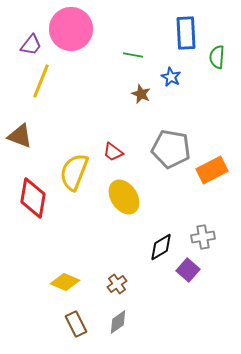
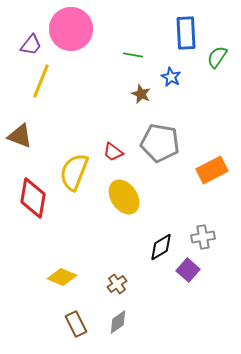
green semicircle: rotated 30 degrees clockwise
gray pentagon: moved 11 px left, 6 px up
yellow diamond: moved 3 px left, 5 px up
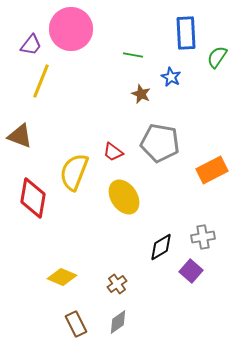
purple square: moved 3 px right, 1 px down
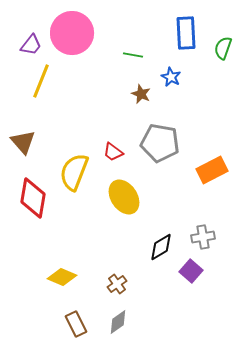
pink circle: moved 1 px right, 4 px down
green semicircle: moved 6 px right, 9 px up; rotated 15 degrees counterclockwise
brown triangle: moved 3 px right, 6 px down; rotated 28 degrees clockwise
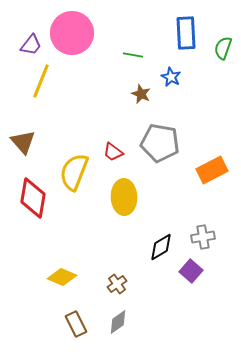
yellow ellipse: rotated 32 degrees clockwise
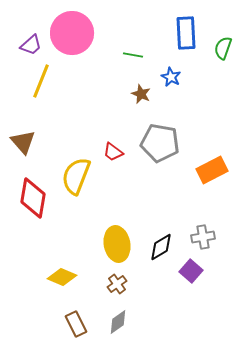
purple trapezoid: rotated 10 degrees clockwise
yellow semicircle: moved 2 px right, 4 px down
yellow ellipse: moved 7 px left, 47 px down; rotated 8 degrees counterclockwise
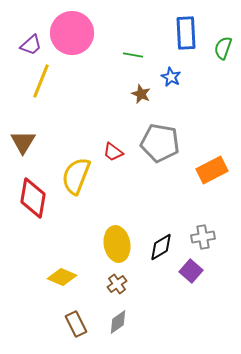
brown triangle: rotated 12 degrees clockwise
